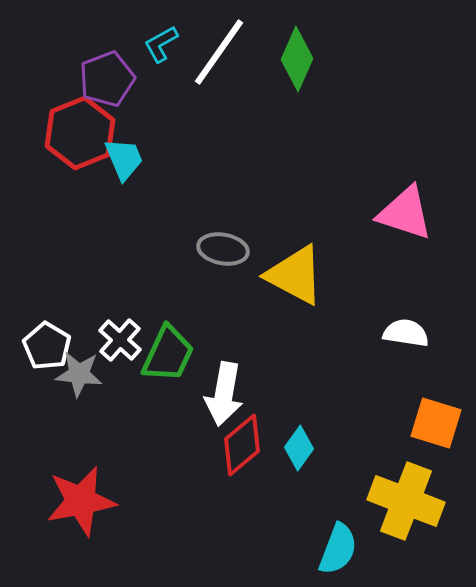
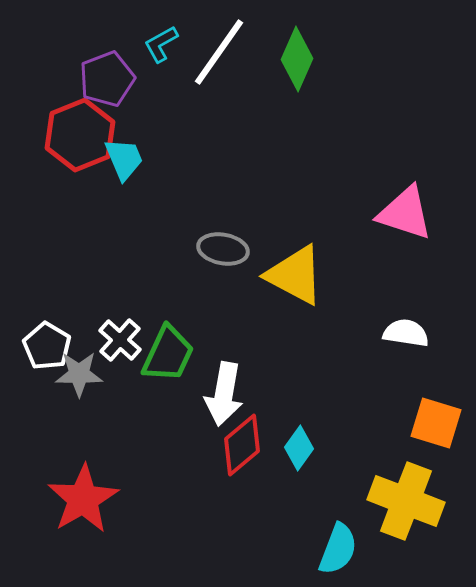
red hexagon: moved 2 px down
gray star: rotated 6 degrees counterclockwise
red star: moved 2 px right, 2 px up; rotated 20 degrees counterclockwise
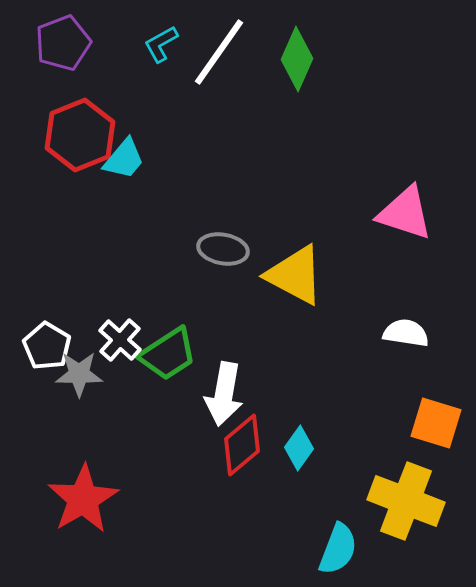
purple pentagon: moved 44 px left, 36 px up
cyan trapezoid: rotated 63 degrees clockwise
green trapezoid: rotated 32 degrees clockwise
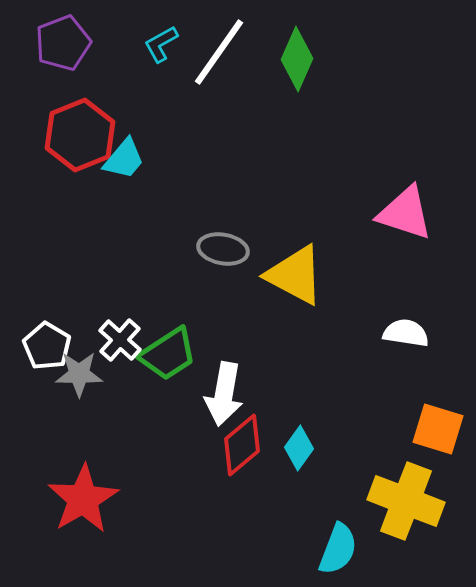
orange square: moved 2 px right, 6 px down
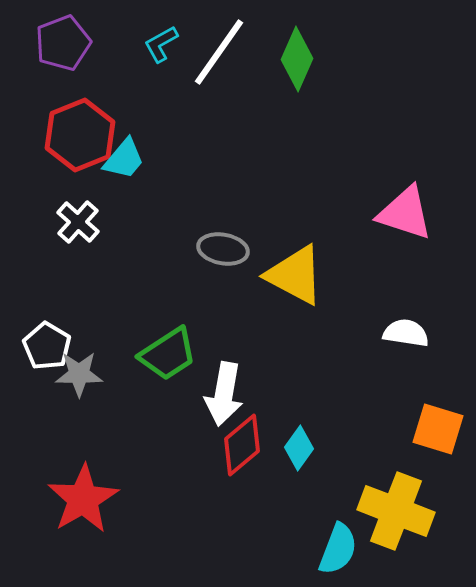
white cross: moved 42 px left, 118 px up
yellow cross: moved 10 px left, 10 px down
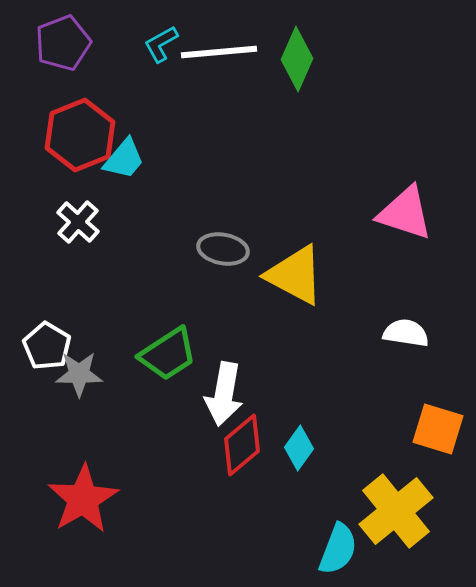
white line: rotated 50 degrees clockwise
yellow cross: rotated 30 degrees clockwise
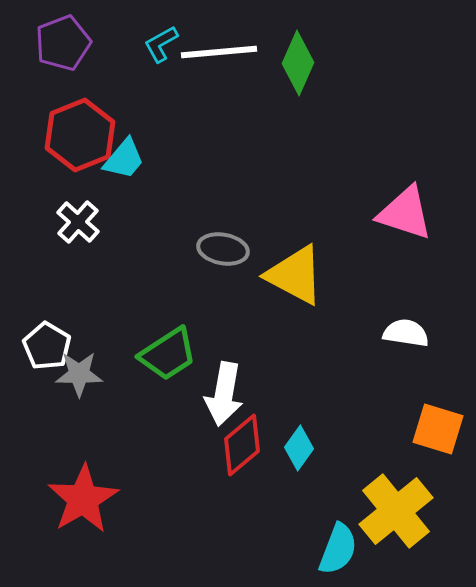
green diamond: moved 1 px right, 4 px down
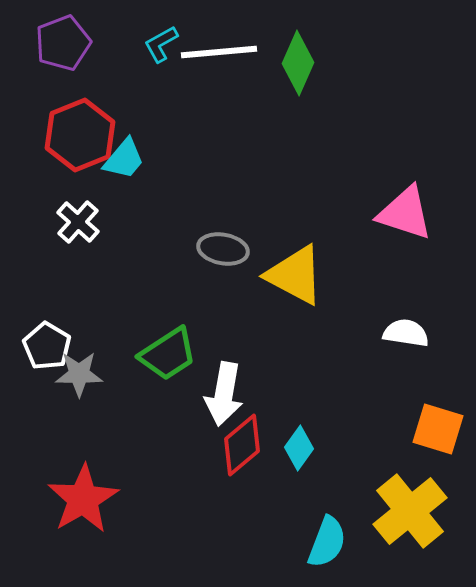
yellow cross: moved 14 px right
cyan semicircle: moved 11 px left, 7 px up
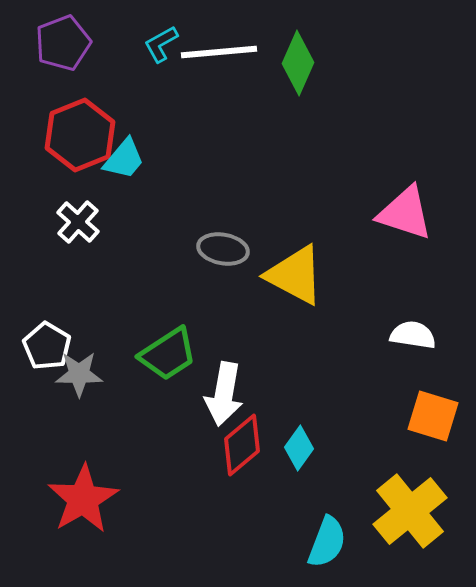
white semicircle: moved 7 px right, 2 px down
orange square: moved 5 px left, 13 px up
